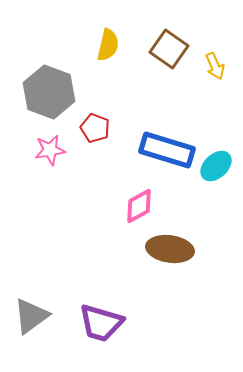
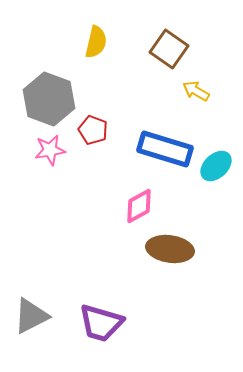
yellow semicircle: moved 12 px left, 3 px up
yellow arrow: moved 19 px left, 25 px down; rotated 144 degrees clockwise
gray hexagon: moved 7 px down
red pentagon: moved 2 px left, 2 px down
blue rectangle: moved 2 px left, 1 px up
gray triangle: rotated 9 degrees clockwise
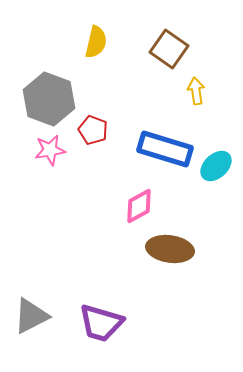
yellow arrow: rotated 52 degrees clockwise
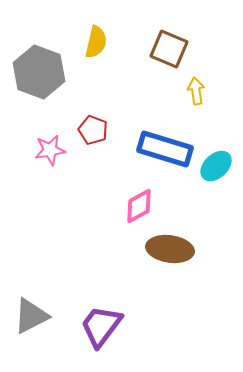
brown square: rotated 12 degrees counterclockwise
gray hexagon: moved 10 px left, 27 px up
purple trapezoid: moved 3 px down; rotated 111 degrees clockwise
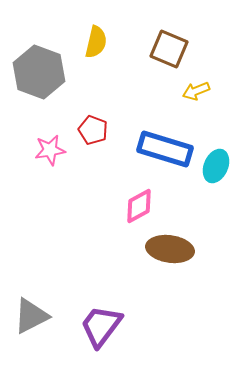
yellow arrow: rotated 104 degrees counterclockwise
cyan ellipse: rotated 24 degrees counterclockwise
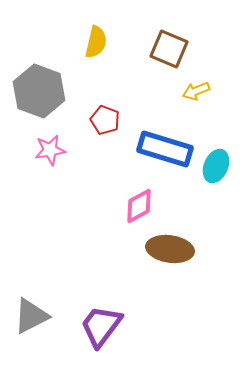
gray hexagon: moved 19 px down
red pentagon: moved 12 px right, 10 px up
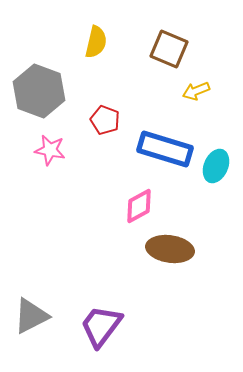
pink star: rotated 20 degrees clockwise
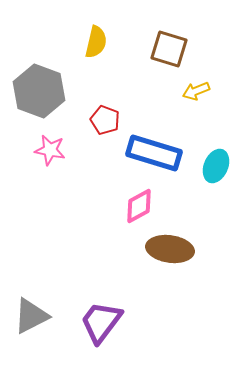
brown square: rotated 6 degrees counterclockwise
blue rectangle: moved 11 px left, 4 px down
purple trapezoid: moved 4 px up
